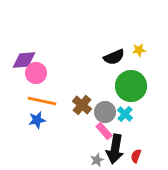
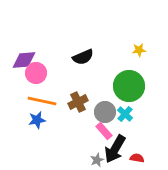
black semicircle: moved 31 px left
green circle: moved 2 px left
brown cross: moved 4 px left, 3 px up; rotated 24 degrees clockwise
black arrow: rotated 20 degrees clockwise
red semicircle: moved 1 px right, 2 px down; rotated 80 degrees clockwise
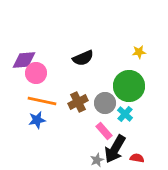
yellow star: moved 2 px down
black semicircle: moved 1 px down
gray circle: moved 9 px up
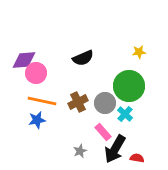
pink rectangle: moved 1 px left, 1 px down
gray star: moved 17 px left, 9 px up
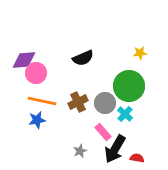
yellow star: moved 1 px right, 1 px down
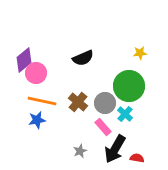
purple diamond: rotated 35 degrees counterclockwise
brown cross: rotated 24 degrees counterclockwise
pink rectangle: moved 5 px up
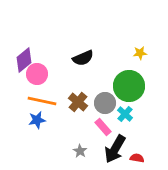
pink circle: moved 1 px right, 1 px down
gray star: rotated 16 degrees counterclockwise
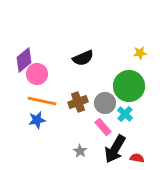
brown cross: rotated 30 degrees clockwise
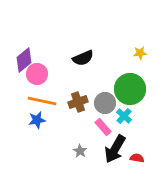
green circle: moved 1 px right, 3 px down
cyan cross: moved 1 px left, 2 px down
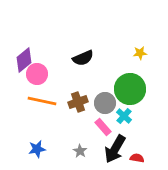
blue star: moved 29 px down
